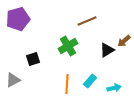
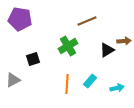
purple pentagon: moved 2 px right; rotated 25 degrees clockwise
brown arrow: rotated 144 degrees counterclockwise
cyan arrow: moved 3 px right
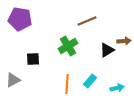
black square: rotated 16 degrees clockwise
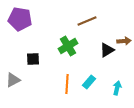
cyan rectangle: moved 1 px left, 1 px down
cyan arrow: rotated 64 degrees counterclockwise
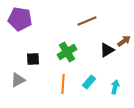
brown arrow: rotated 32 degrees counterclockwise
green cross: moved 1 px left, 6 px down
gray triangle: moved 5 px right
orange line: moved 4 px left
cyan arrow: moved 2 px left, 1 px up
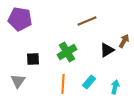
brown arrow: rotated 24 degrees counterclockwise
gray triangle: moved 1 px down; rotated 28 degrees counterclockwise
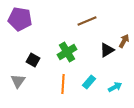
black square: moved 1 px down; rotated 32 degrees clockwise
cyan arrow: rotated 48 degrees clockwise
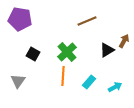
green cross: rotated 12 degrees counterclockwise
black square: moved 6 px up
orange line: moved 8 px up
